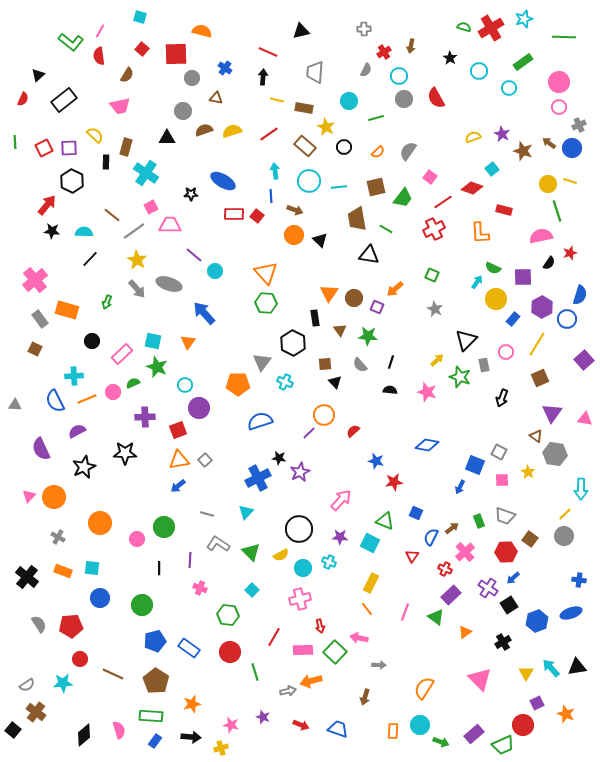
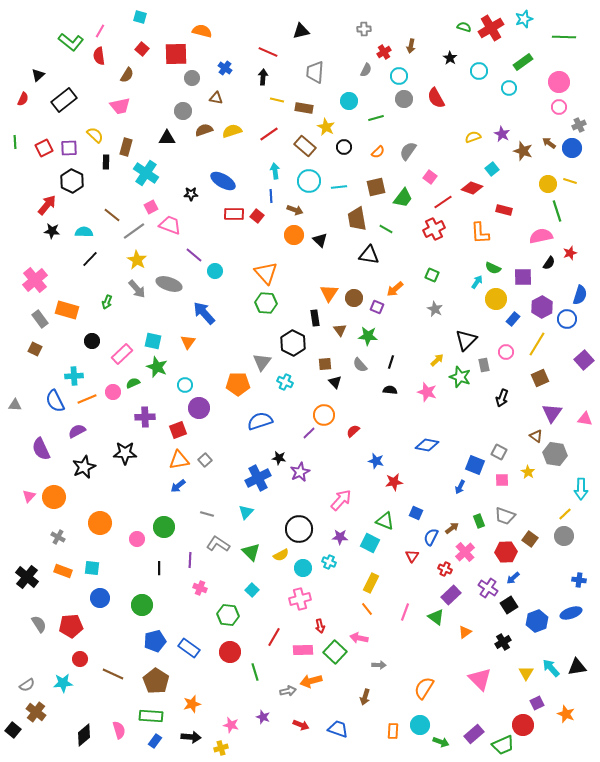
pink trapezoid at (170, 225): rotated 20 degrees clockwise
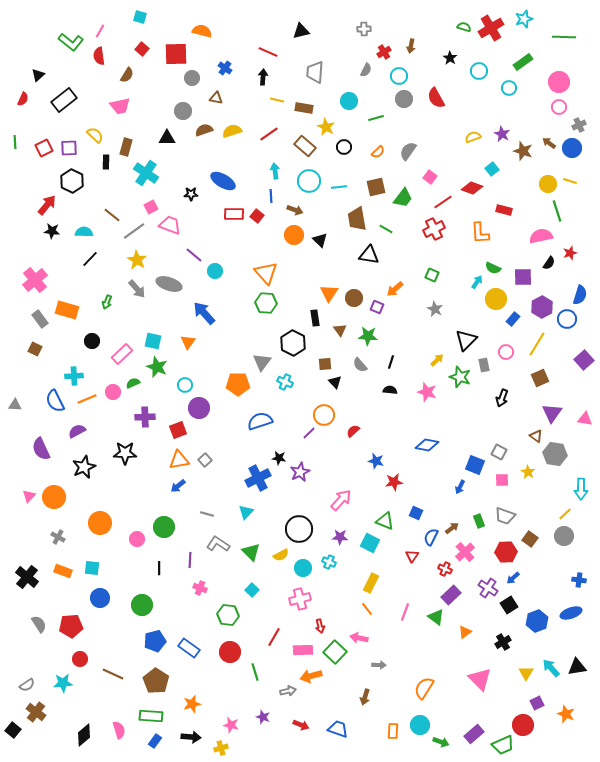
orange arrow at (311, 681): moved 5 px up
